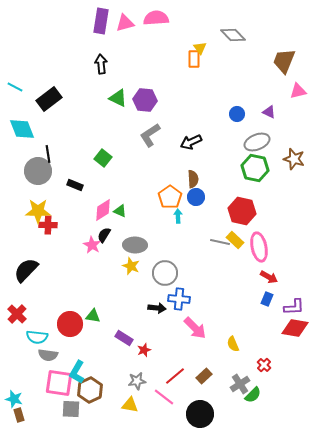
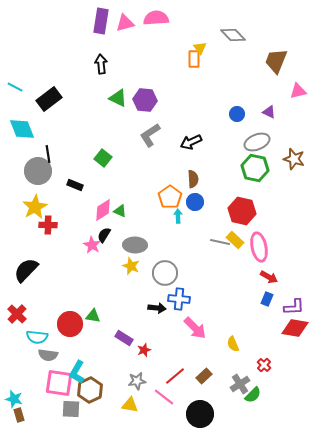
brown trapezoid at (284, 61): moved 8 px left
blue circle at (196, 197): moved 1 px left, 5 px down
yellow star at (38, 211): moved 3 px left, 4 px up; rotated 30 degrees counterclockwise
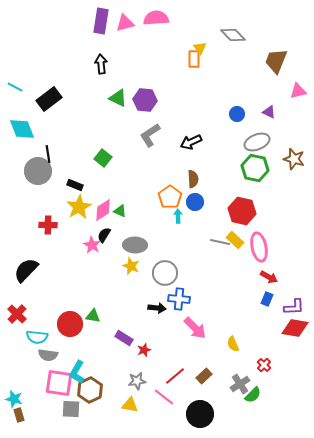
yellow star at (35, 207): moved 44 px right
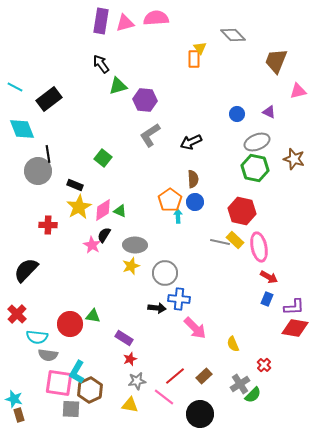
black arrow at (101, 64): rotated 30 degrees counterclockwise
green triangle at (118, 98): moved 12 px up; rotated 42 degrees counterclockwise
orange pentagon at (170, 197): moved 3 px down
yellow star at (131, 266): rotated 30 degrees clockwise
red star at (144, 350): moved 14 px left, 9 px down
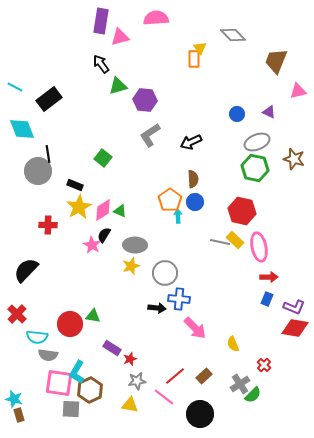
pink triangle at (125, 23): moved 5 px left, 14 px down
red arrow at (269, 277): rotated 30 degrees counterclockwise
purple L-shape at (294, 307): rotated 25 degrees clockwise
purple rectangle at (124, 338): moved 12 px left, 10 px down
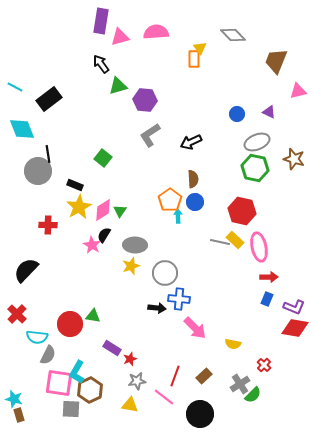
pink semicircle at (156, 18): moved 14 px down
green triangle at (120, 211): rotated 40 degrees clockwise
yellow semicircle at (233, 344): rotated 56 degrees counterclockwise
gray semicircle at (48, 355): rotated 72 degrees counterclockwise
red line at (175, 376): rotated 30 degrees counterclockwise
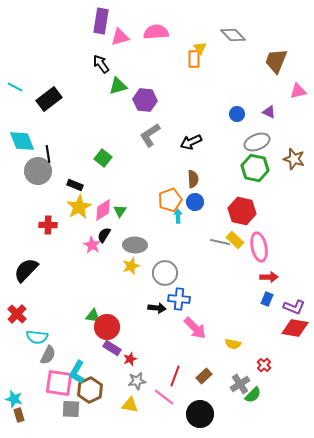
cyan diamond at (22, 129): moved 12 px down
orange pentagon at (170, 200): rotated 15 degrees clockwise
red circle at (70, 324): moved 37 px right, 3 px down
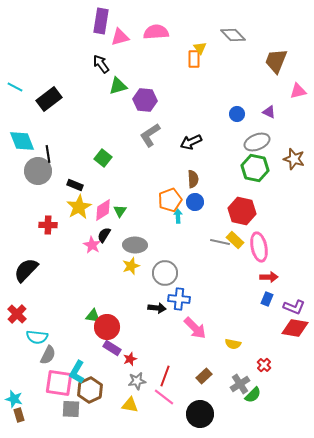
red line at (175, 376): moved 10 px left
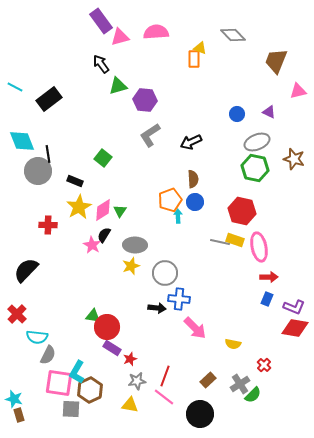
purple rectangle at (101, 21): rotated 45 degrees counterclockwise
yellow triangle at (200, 48): rotated 32 degrees counterclockwise
black rectangle at (75, 185): moved 4 px up
yellow rectangle at (235, 240): rotated 24 degrees counterclockwise
brown rectangle at (204, 376): moved 4 px right, 4 px down
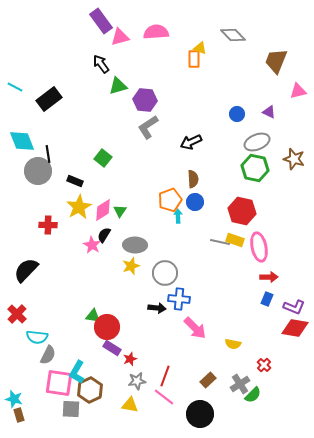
gray L-shape at (150, 135): moved 2 px left, 8 px up
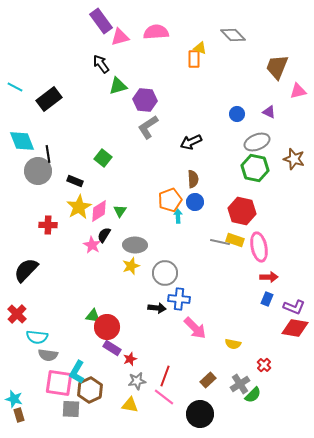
brown trapezoid at (276, 61): moved 1 px right, 6 px down
pink diamond at (103, 210): moved 4 px left, 1 px down
gray semicircle at (48, 355): rotated 72 degrees clockwise
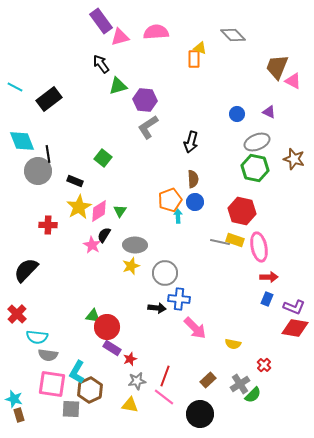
pink triangle at (298, 91): moved 5 px left, 10 px up; rotated 42 degrees clockwise
black arrow at (191, 142): rotated 50 degrees counterclockwise
pink square at (59, 383): moved 7 px left, 1 px down
